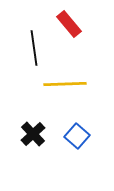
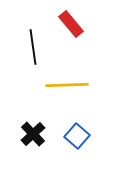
red rectangle: moved 2 px right
black line: moved 1 px left, 1 px up
yellow line: moved 2 px right, 1 px down
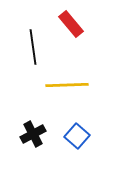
black cross: rotated 15 degrees clockwise
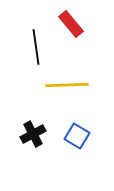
black line: moved 3 px right
blue square: rotated 10 degrees counterclockwise
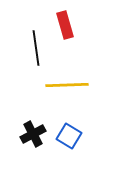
red rectangle: moved 6 px left, 1 px down; rotated 24 degrees clockwise
black line: moved 1 px down
blue square: moved 8 px left
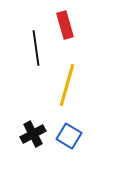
yellow line: rotated 72 degrees counterclockwise
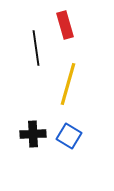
yellow line: moved 1 px right, 1 px up
black cross: rotated 25 degrees clockwise
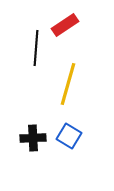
red rectangle: rotated 72 degrees clockwise
black line: rotated 12 degrees clockwise
black cross: moved 4 px down
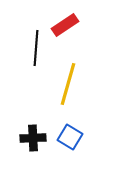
blue square: moved 1 px right, 1 px down
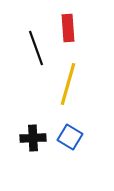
red rectangle: moved 3 px right, 3 px down; rotated 60 degrees counterclockwise
black line: rotated 24 degrees counterclockwise
